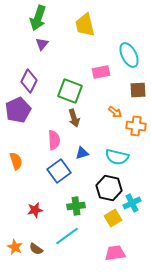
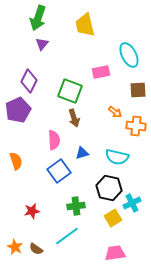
red star: moved 3 px left, 1 px down
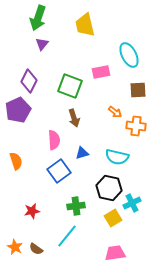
green square: moved 5 px up
cyan line: rotated 15 degrees counterclockwise
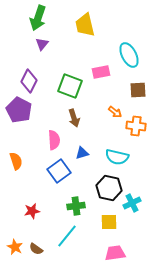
purple pentagon: moved 1 px right; rotated 20 degrees counterclockwise
yellow square: moved 4 px left, 4 px down; rotated 30 degrees clockwise
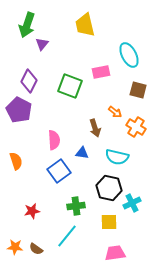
green arrow: moved 11 px left, 7 px down
brown square: rotated 18 degrees clockwise
brown arrow: moved 21 px right, 10 px down
orange cross: moved 1 px down; rotated 24 degrees clockwise
blue triangle: rotated 24 degrees clockwise
orange star: rotated 21 degrees counterclockwise
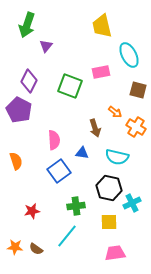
yellow trapezoid: moved 17 px right, 1 px down
purple triangle: moved 4 px right, 2 px down
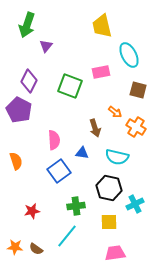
cyan cross: moved 3 px right, 1 px down
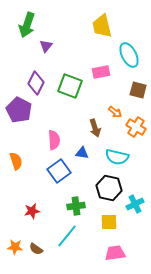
purple diamond: moved 7 px right, 2 px down
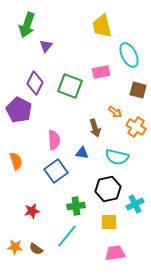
purple diamond: moved 1 px left
blue square: moved 3 px left
black hexagon: moved 1 px left, 1 px down; rotated 25 degrees counterclockwise
